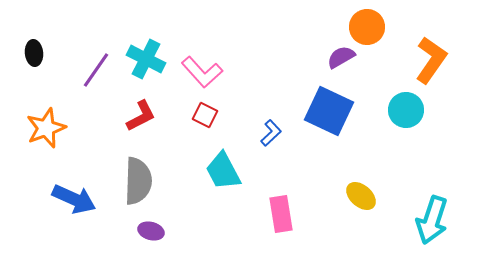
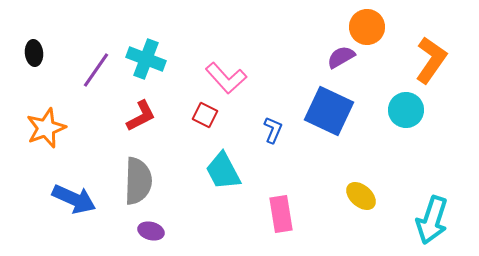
cyan cross: rotated 6 degrees counterclockwise
pink L-shape: moved 24 px right, 6 px down
blue L-shape: moved 2 px right, 3 px up; rotated 24 degrees counterclockwise
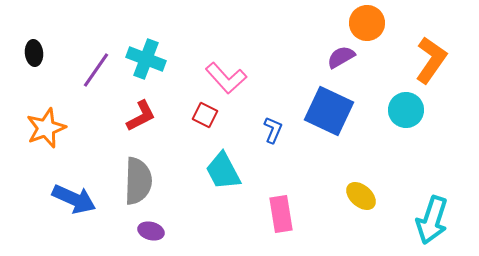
orange circle: moved 4 px up
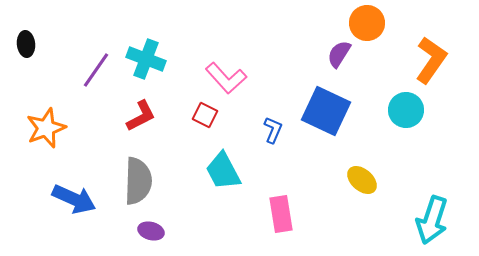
black ellipse: moved 8 px left, 9 px up
purple semicircle: moved 2 px left, 3 px up; rotated 28 degrees counterclockwise
blue square: moved 3 px left
yellow ellipse: moved 1 px right, 16 px up
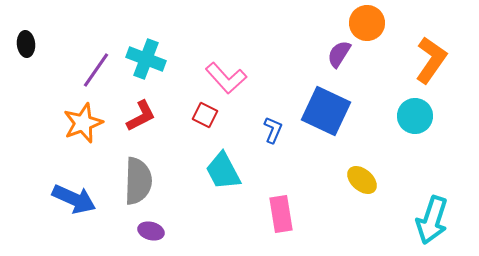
cyan circle: moved 9 px right, 6 px down
orange star: moved 37 px right, 5 px up
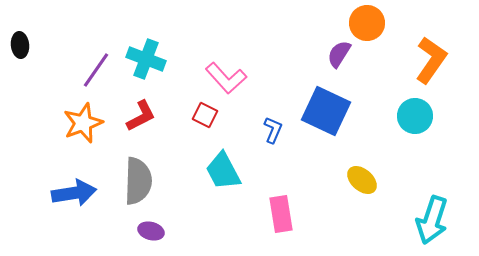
black ellipse: moved 6 px left, 1 px down
blue arrow: moved 6 px up; rotated 33 degrees counterclockwise
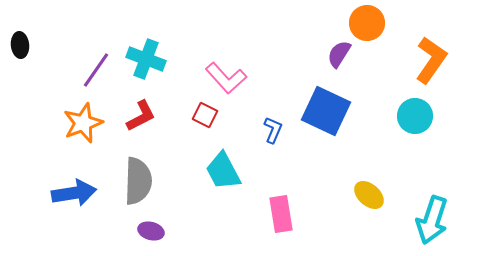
yellow ellipse: moved 7 px right, 15 px down
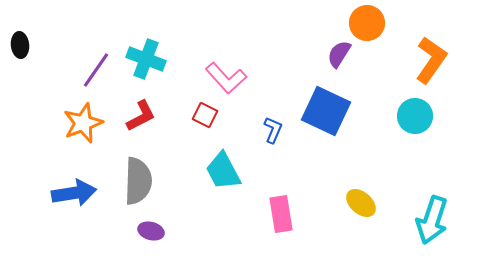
yellow ellipse: moved 8 px left, 8 px down
